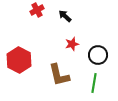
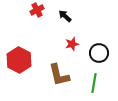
black circle: moved 1 px right, 2 px up
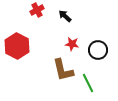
red star: rotated 24 degrees clockwise
black circle: moved 1 px left, 3 px up
red hexagon: moved 2 px left, 14 px up
brown L-shape: moved 4 px right, 5 px up
green line: moved 6 px left; rotated 36 degrees counterclockwise
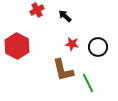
black circle: moved 3 px up
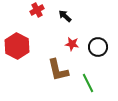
brown L-shape: moved 5 px left
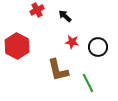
red star: moved 2 px up
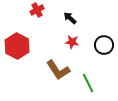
black arrow: moved 5 px right, 2 px down
black circle: moved 6 px right, 2 px up
brown L-shape: rotated 20 degrees counterclockwise
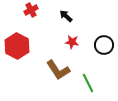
red cross: moved 6 px left
black arrow: moved 4 px left, 2 px up
